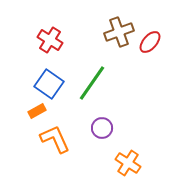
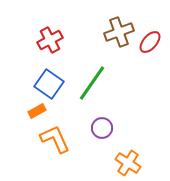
red cross: rotated 30 degrees clockwise
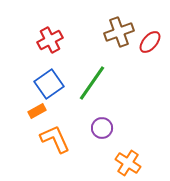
blue square: rotated 20 degrees clockwise
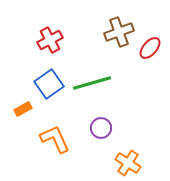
red ellipse: moved 6 px down
green line: rotated 39 degrees clockwise
orange rectangle: moved 14 px left, 2 px up
purple circle: moved 1 px left
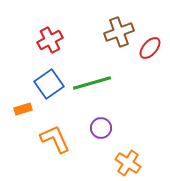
orange rectangle: rotated 12 degrees clockwise
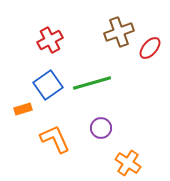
blue square: moved 1 px left, 1 px down
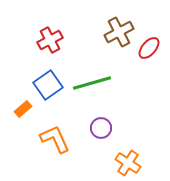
brown cross: rotated 8 degrees counterclockwise
red ellipse: moved 1 px left
orange rectangle: rotated 24 degrees counterclockwise
